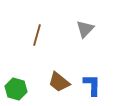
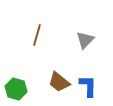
gray triangle: moved 11 px down
blue L-shape: moved 4 px left, 1 px down
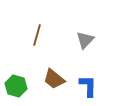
brown trapezoid: moved 5 px left, 3 px up
green hexagon: moved 3 px up
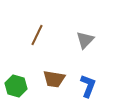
brown line: rotated 10 degrees clockwise
brown trapezoid: rotated 30 degrees counterclockwise
blue L-shape: rotated 20 degrees clockwise
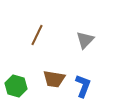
blue L-shape: moved 5 px left
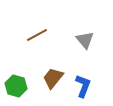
brown line: rotated 35 degrees clockwise
gray triangle: rotated 24 degrees counterclockwise
brown trapezoid: moved 1 px left, 1 px up; rotated 120 degrees clockwise
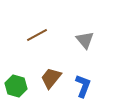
brown trapezoid: moved 2 px left
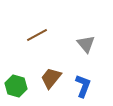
gray triangle: moved 1 px right, 4 px down
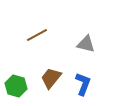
gray triangle: rotated 36 degrees counterclockwise
blue L-shape: moved 2 px up
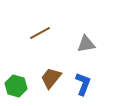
brown line: moved 3 px right, 2 px up
gray triangle: rotated 24 degrees counterclockwise
